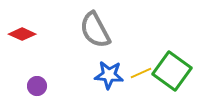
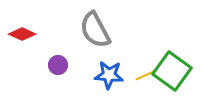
yellow line: moved 5 px right, 2 px down
purple circle: moved 21 px right, 21 px up
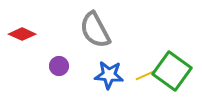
purple circle: moved 1 px right, 1 px down
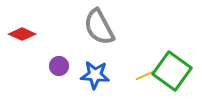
gray semicircle: moved 4 px right, 3 px up
blue star: moved 14 px left
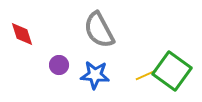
gray semicircle: moved 3 px down
red diamond: rotated 48 degrees clockwise
purple circle: moved 1 px up
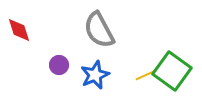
red diamond: moved 3 px left, 4 px up
blue star: rotated 28 degrees counterclockwise
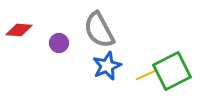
red diamond: rotated 68 degrees counterclockwise
purple circle: moved 22 px up
green square: rotated 27 degrees clockwise
blue star: moved 12 px right, 9 px up
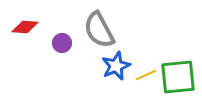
red diamond: moved 6 px right, 3 px up
purple circle: moved 3 px right
blue star: moved 9 px right
green square: moved 6 px right, 6 px down; rotated 21 degrees clockwise
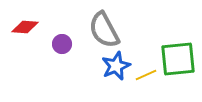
gray semicircle: moved 5 px right
purple circle: moved 1 px down
green square: moved 18 px up
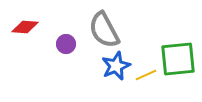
purple circle: moved 4 px right
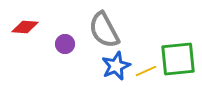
purple circle: moved 1 px left
yellow line: moved 4 px up
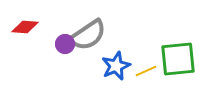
gray semicircle: moved 16 px left, 5 px down; rotated 96 degrees counterclockwise
